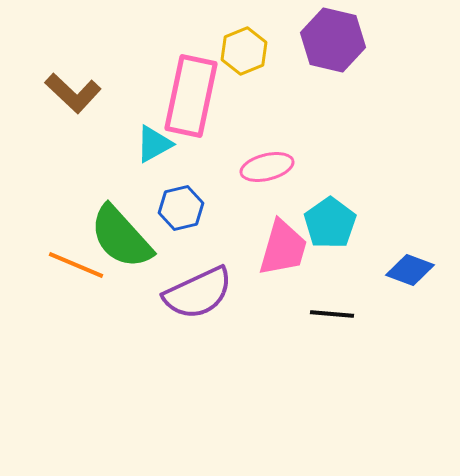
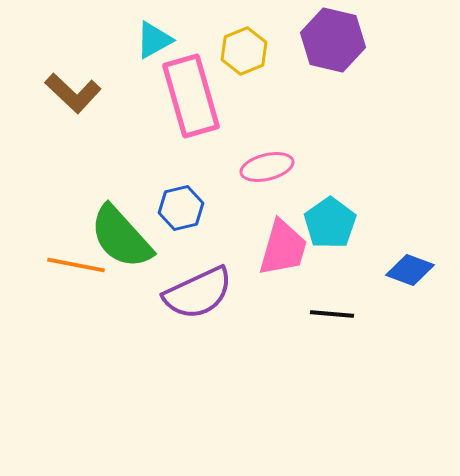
pink rectangle: rotated 28 degrees counterclockwise
cyan triangle: moved 104 px up
orange line: rotated 12 degrees counterclockwise
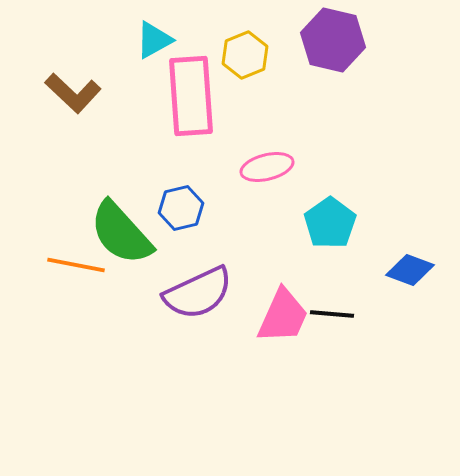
yellow hexagon: moved 1 px right, 4 px down
pink rectangle: rotated 12 degrees clockwise
green semicircle: moved 4 px up
pink trapezoid: moved 68 px down; rotated 8 degrees clockwise
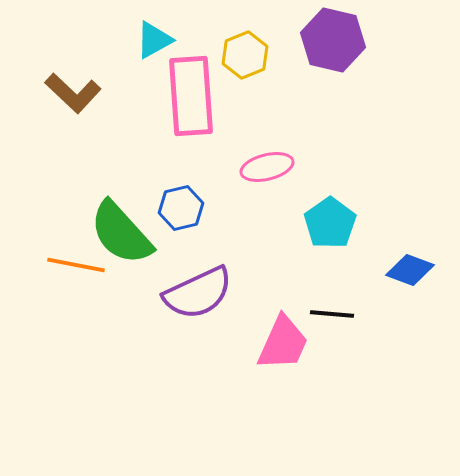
pink trapezoid: moved 27 px down
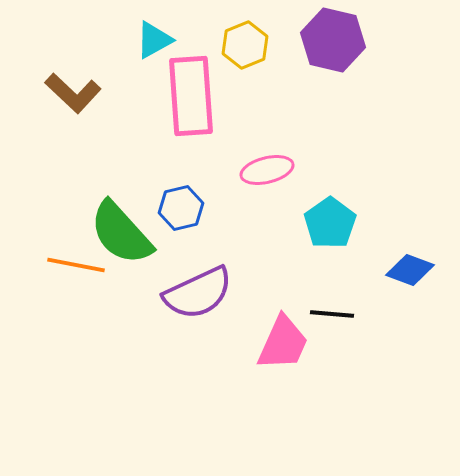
yellow hexagon: moved 10 px up
pink ellipse: moved 3 px down
